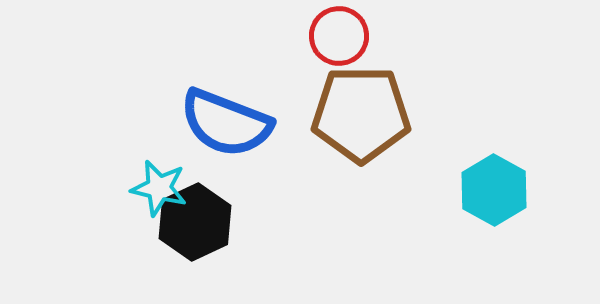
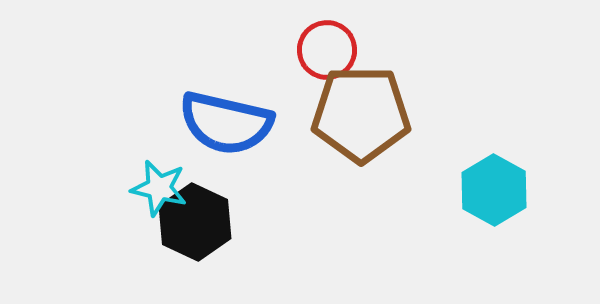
red circle: moved 12 px left, 14 px down
blue semicircle: rotated 8 degrees counterclockwise
black hexagon: rotated 10 degrees counterclockwise
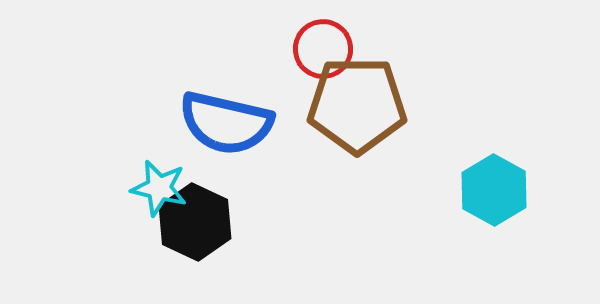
red circle: moved 4 px left, 1 px up
brown pentagon: moved 4 px left, 9 px up
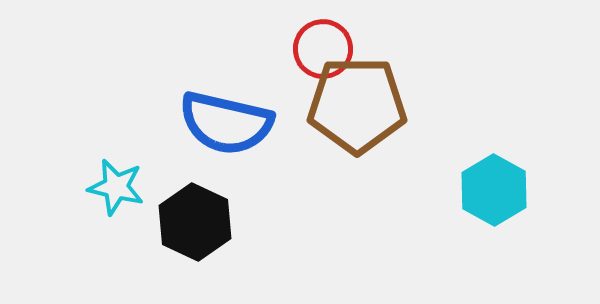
cyan star: moved 43 px left, 1 px up
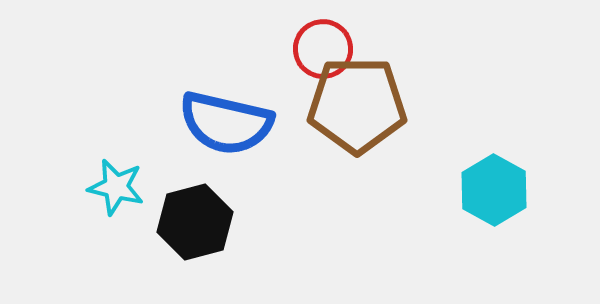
black hexagon: rotated 20 degrees clockwise
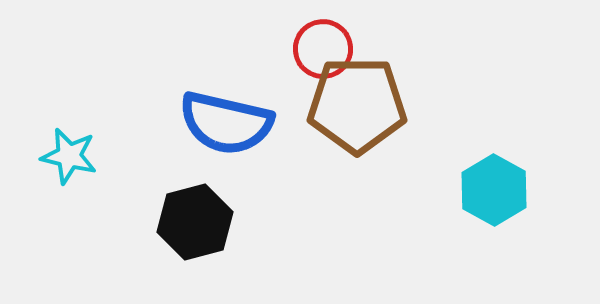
cyan star: moved 47 px left, 31 px up
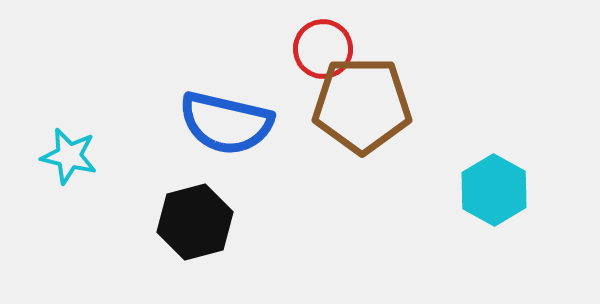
brown pentagon: moved 5 px right
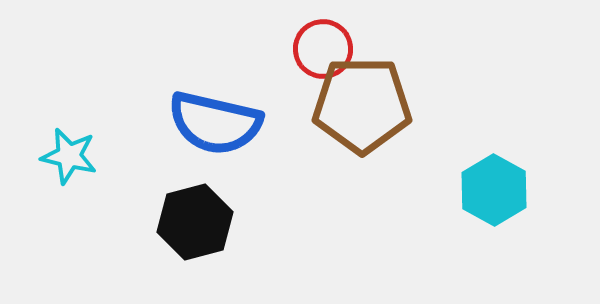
blue semicircle: moved 11 px left
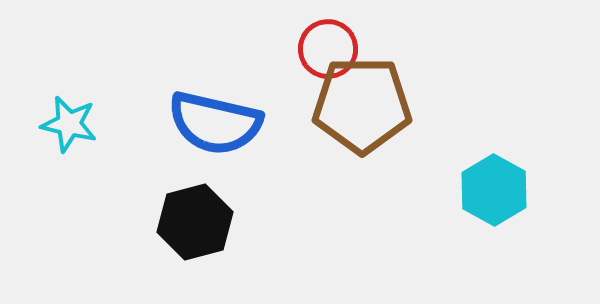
red circle: moved 5 px right
cyan star: moved 32 px up
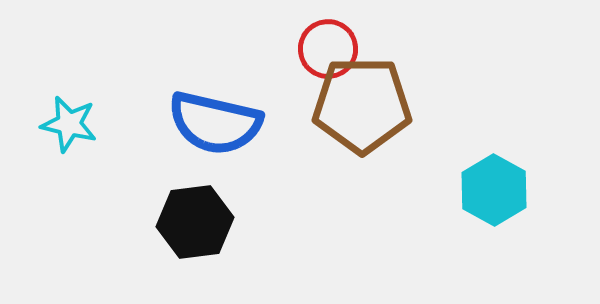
black hexagon: rotated 8 degrees clockwise
